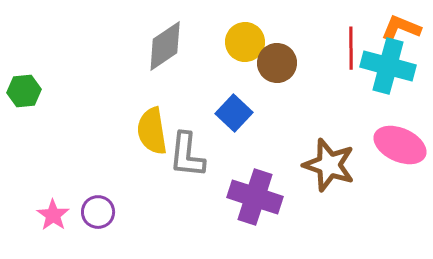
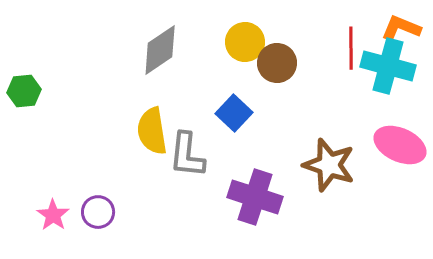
gray diamond: moved 5 px left, 4 px down
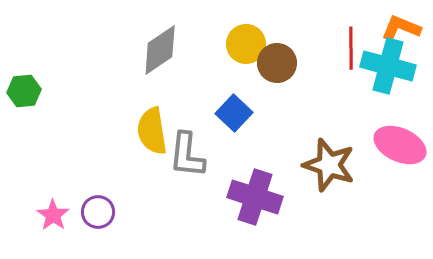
yellow circle: moved 1 px right, 2 px down
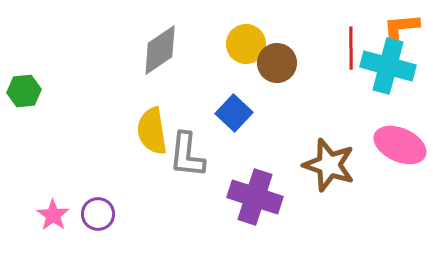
orange L-shape: rotated 27 degrees counterclockwise
purple circle: moved 2 px down
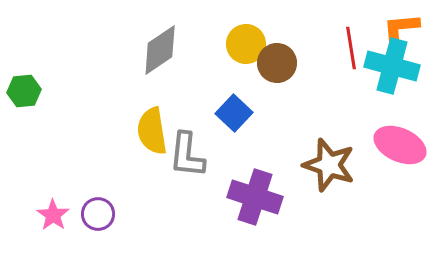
red line: rotated 9 degrees counterclockwise
cyan cross: moved 4 px right
